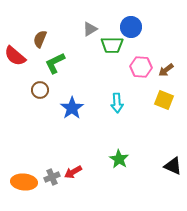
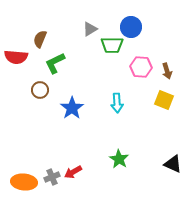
red semicircle: moved 1 px right, 1 px down; rotated 35 degrees counterclockwise
brown arrow: moved 1 px right, 1 px down; rotated 70 degrees counterclockwise
black triangle: moved 2 px up
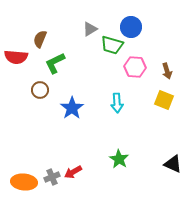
green trapezoid: rotated 15 degrees clockwise
pink hexagon: moved 6 px left
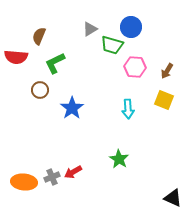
brown semicircle: moved 1 px left, 3 px up
brown arrow: rotated 49 degrees clockwise
cyan arrow: moved 11 px right, 6 px down
black triangle: moved 34 px down
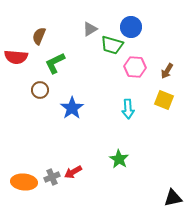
black triangle: rotated 36 degrees counterclockwise
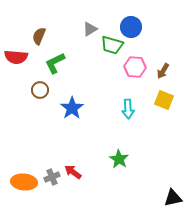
brown arrow: moved 4 px left
red arrow: rotated 66 degrees clockwise
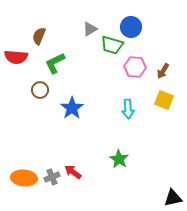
orange ellipse: moved 4 px up
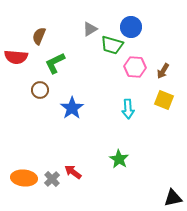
gray cross: moved 2 px down; rotated 21 degrees counterclockwise
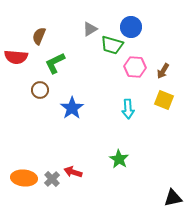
red arrow: rotated 18 degrees counterclockwise
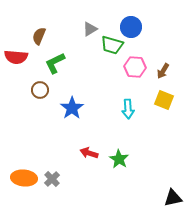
red arrow: moved 16 px right, 19 px up
